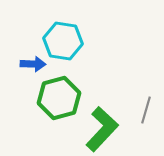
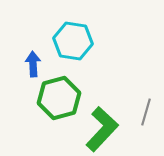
cyan hexagon: moved 10 px right
blue arrow: rotated 95 degrees counterclockwise
gray line: moved 2 px down
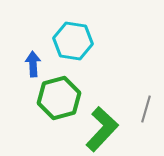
gray line: moved 3 px up
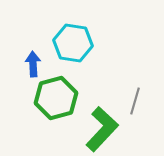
cyan hexagon: moved 2 px down
green hexagon: moved 3 px left
gray line: moved 11 px left, 8 px up
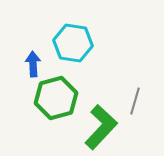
green L-shape: moved 1 px left, 2 px up
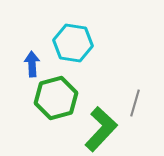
blue arrow: moved 1 px left
gray line: moved 2 px down
green L-shape: moved 2 px down
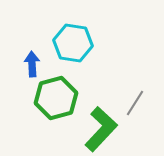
gray line: rotated 16 degrees clockwise
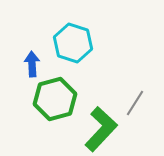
cyan hexagon: rotated 9 degrees clockwise
green hexagon: moved 1 px left, 1 px down
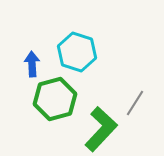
cyan hexagon: moved 4 px right, 9 px down
